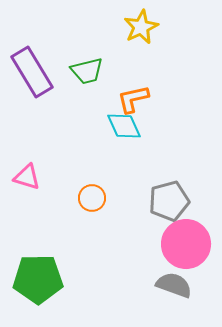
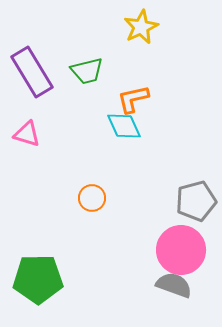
pink triangle: moved 43 px up
gray pentagon: moved 27 px right
pink circle: moved 5 px left, 6 px down
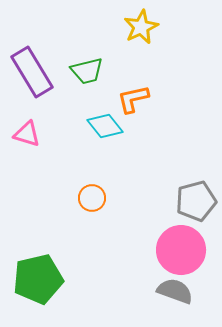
cyan diamond: moved 19 px left; rotated 15 degrees counterclockwise
green pentagon: rotated 12 degrees counterclockwise
gray semicircle: moved 1 px right, 6 px down
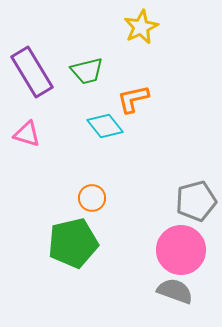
green pentagon: moved 35 px right, 36 px up
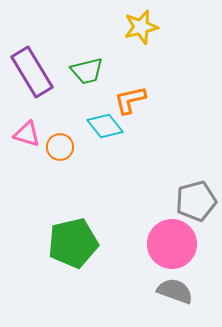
yellow star: rotated 12 degrees clockwise
orange L-shape: moved 3 px left, 1 px down
orange circle: moved 32 px left, 51 px up
pink circle: moved 9 px left, 6 px up
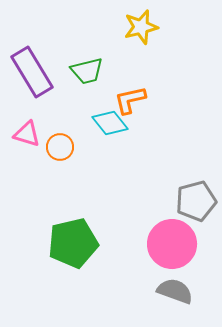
cyan diamond: moved 5 px right, 3 px up
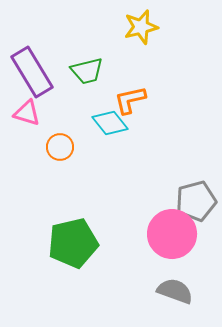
pink triangle: moved 21 px up
pink circle: moved 10 px up
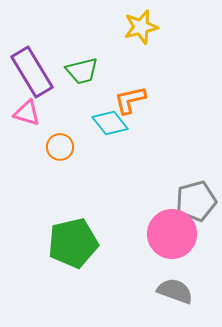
green trapezoid: moved 5 px left
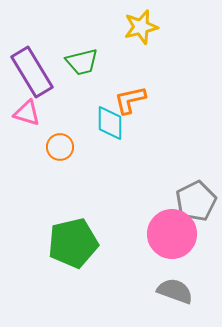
green trapezoid: moved 9 px up
cyan diamond: rotated 39 degrees clockwise
gray pentagon: rotated 12 degrees counterclockwise
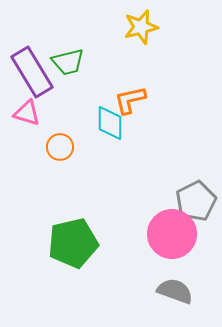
green trapezoid: moved 14 px left
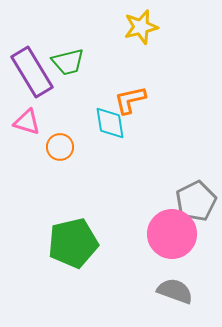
pink triangle: moved 9 px down
cyan diamond: rotated 9 degrees counterclockwise
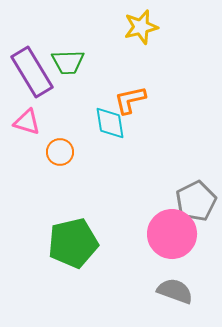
green trapezoid: rotated 12 degrees clockwise
orange circle: moved 5 px down
